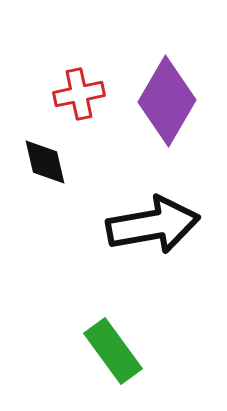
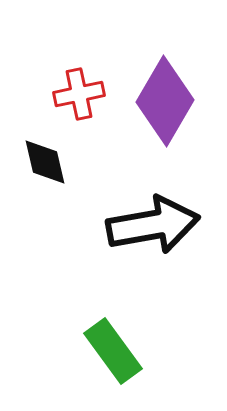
purple diamond: moved 2 px left
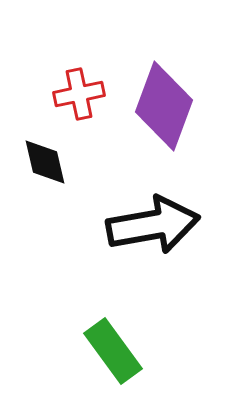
purple diamond: moved 1 px left, 5 px down; rotated 10 degrees counterclockwise
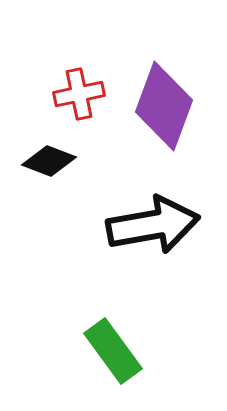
black diamond: moved 4 px right, 1 px up; rotated 56 degrees counterclockwise
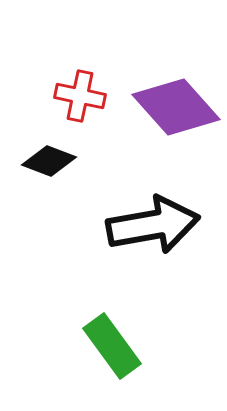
red cross: moved 1 px right, 2 px down; rotated 24 degrees clockwise
purple diamond: moved 12 px right, 1 px down; rotated 62 degrees counterclockwise
green rectangle: moved 1 px left, 5 px up
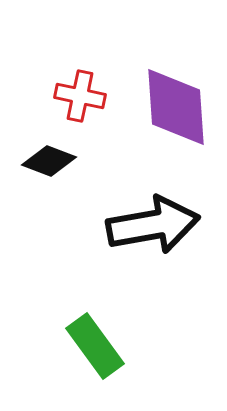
purple diamond: rotated 38 degrees clockwise
green rectangle: moved 17 px left
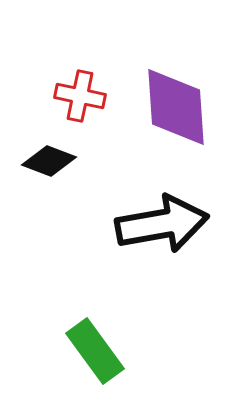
black arrow: moved 9 px right, 1 px up
green rectangle: moved 5 px down
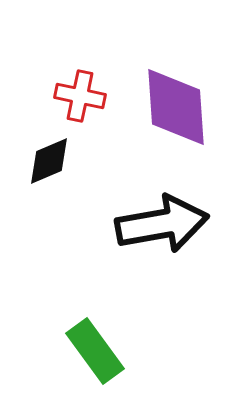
black diamond: rotated 44 degrees counterclockwise
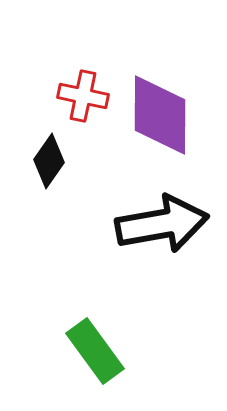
red cross: moved 3 px right
purple diamond: moved 16 px left, 8 px down; rotated 4 degrees clockwise
black diamond: rotated 32 degrees counterclockwise
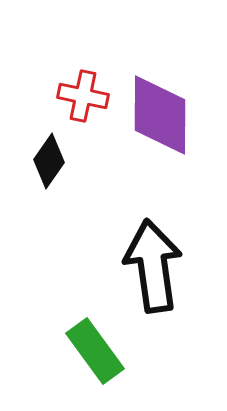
black arrow: moved 9 px left, 42 px down; rotated 88 degrees counterclockwise
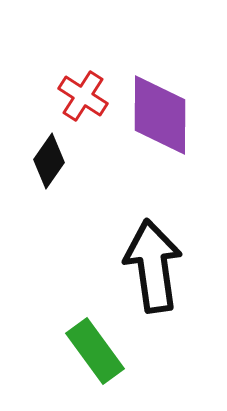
red cross: rotated 21 degrees clockwise
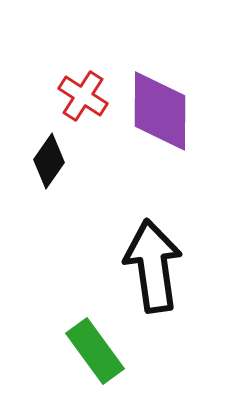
purple diamond: moved 4 px up
